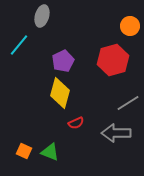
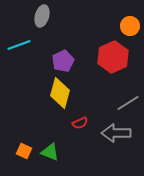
cyan line: rotated 30 degrees clockwise
red hexagon: moved 3 px up; rotated 8 degrees counterclockwise
red semicircle: moved 4 px right
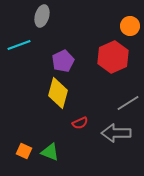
yellow diamond: moved 2 px left
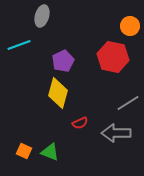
red hexagon: rotated 24 degrees counterclockwise
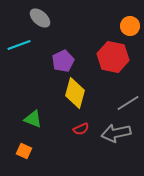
gray ellipse: moved 2 px left, 2 px down; rotated 65 degrees counterclockwise
yellow diamond: moved 17 px right
red semicircle: moved 1 px right, 6 px down
gray arrow: rotated 12 degrees counterclockwise
green triangle: moved 17 px left, 33 px up
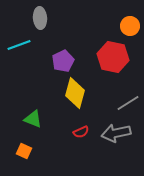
gray ellipse: rotated 45 degrees clockwise
red semicircle: moved 3 px down
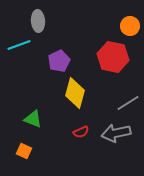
gray ellipse: moved 2 px left, 3 px down
purple pentagon: moved 4 px left
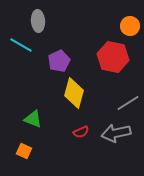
cyan line: moved 2 px right; rotated 50 degrees clockwise
yellow diamond: moved 1 px left
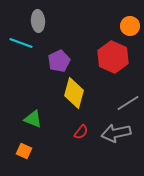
cyan line: moved 2 px up; rotated 10 degrees counterclockwise
red hexagon: rotated 12 degrees clockwise
red semicircle: rotated 28 degrees counterclockwise
